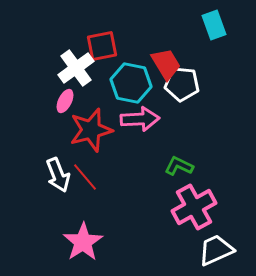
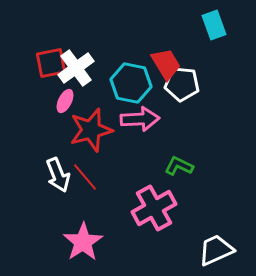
red square: moved 51 px left, 17 px down
pink cross: moved 40 px left, 1 px down
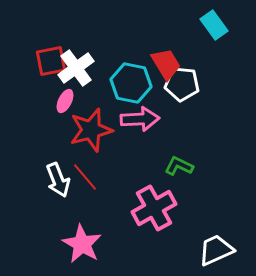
cyan rectangle: rotated 16 degrees counterclockwise
red square: moved 2 px up
white arrow: moved 5 px down
pink star: moved 1 px left, 2 px down; rotated 9 degrees counterclockwise
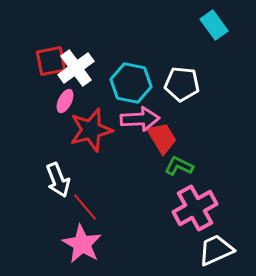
red trapezoid: moved 4 px left, 74 px down
red line: moved 30 px down
pink cross: moved 41 px right
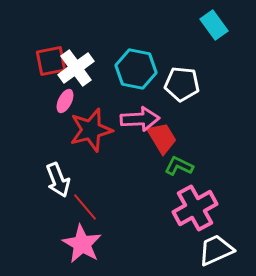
cyan hexagon: moved 5 px right, 14 px up
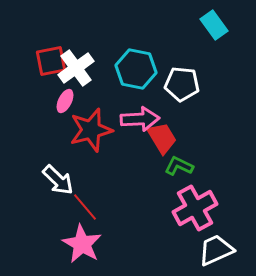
white arrow: rotated 24 degrees counterclockwise
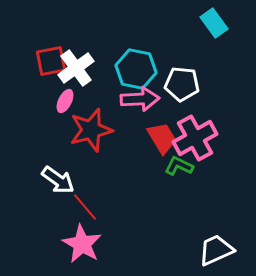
cyan rectangle: moved 2 px up
pink arrow: moved 20 px up
white arrow: rotated 8 degrees counterclockwise
pink cross: moved 70 px up
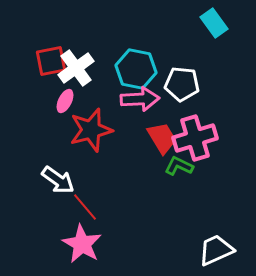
pink cross: rotated 12 degrees clockwise
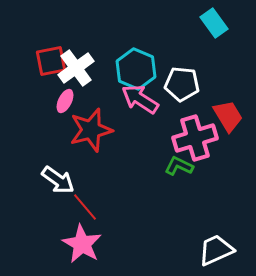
cyan hexagon: rotated 12 degrees clockwise
pink arrow: rotated 144 degrees counterclockwise
red trapezoid: moved 66 px right, 22 px up
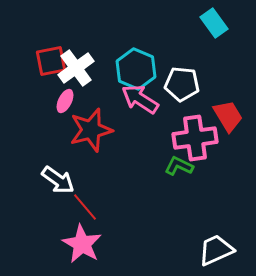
pink cross: rotated 9 degrees clockwise
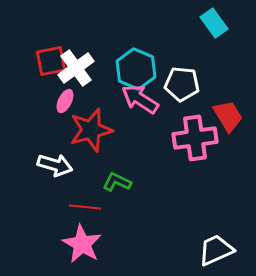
green L-shape: moved 62 px left, 16 px down
white arrow: moved 3 px left, 15 px up; rotated 20 degrees counterclockwise
red line: rotated 44 degrees counterclockwise
